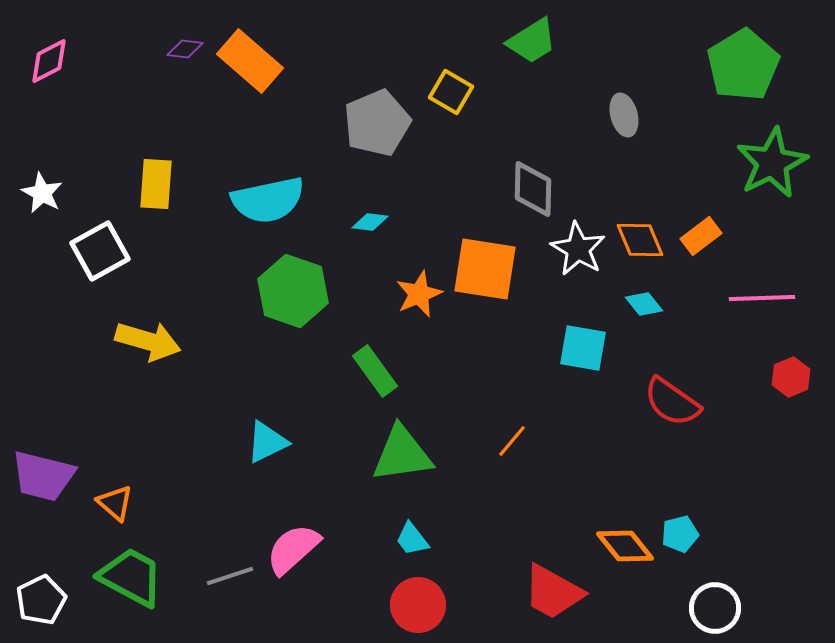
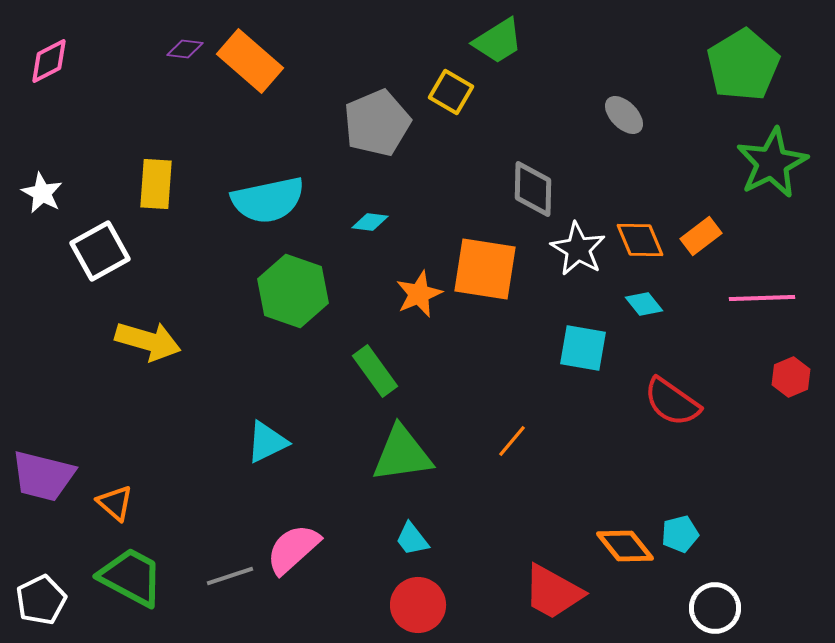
green trapezoid at (532, 41): moved 34 px left
gray ellipse at (624, 115): rotated 30 degrees counterclockwise
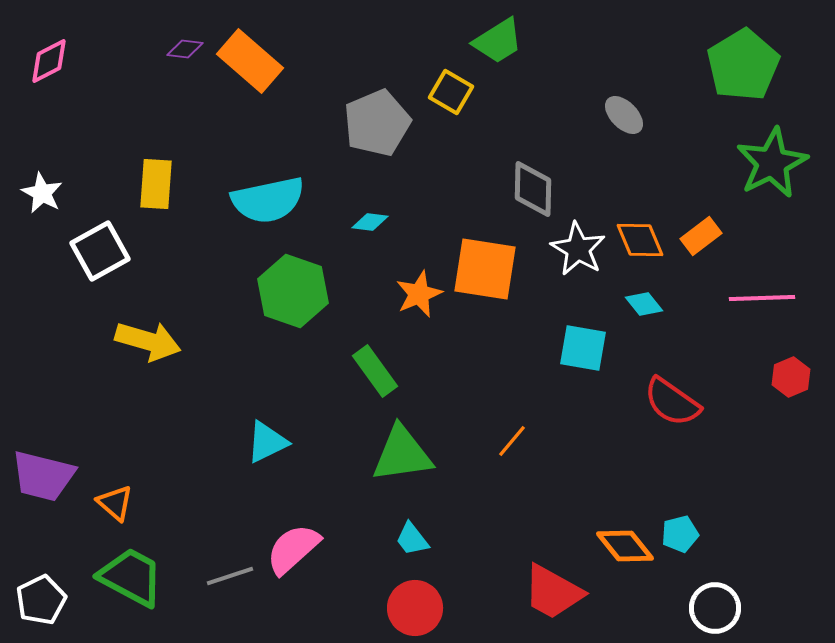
red circle at (418, 605): moved 3 px left, 3 px down
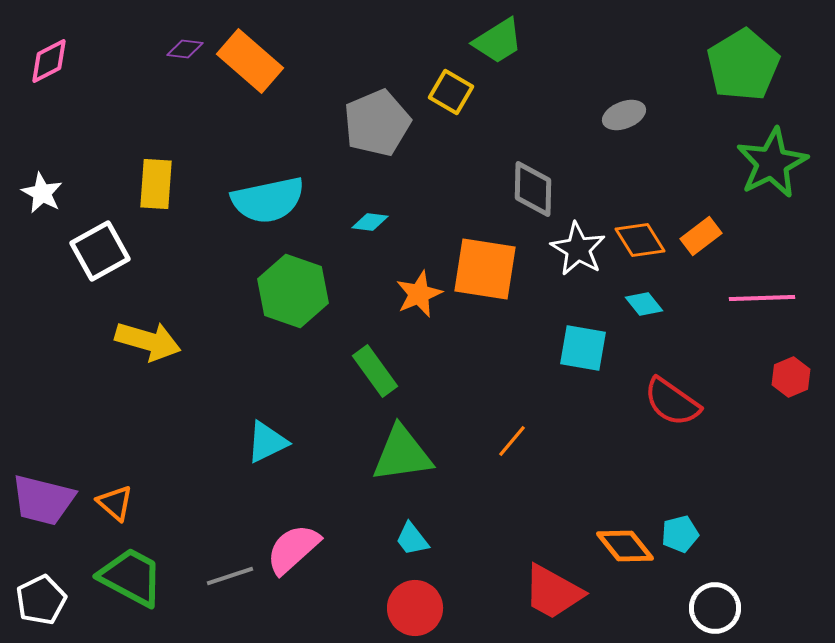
gray ellipse at (624, 115): rotated 66 degrees counterclockwise
orange diamond at (640, 240): rotated 9 degrees counterclockwise
purple trapezoid at (43, 476): moved 24 px down
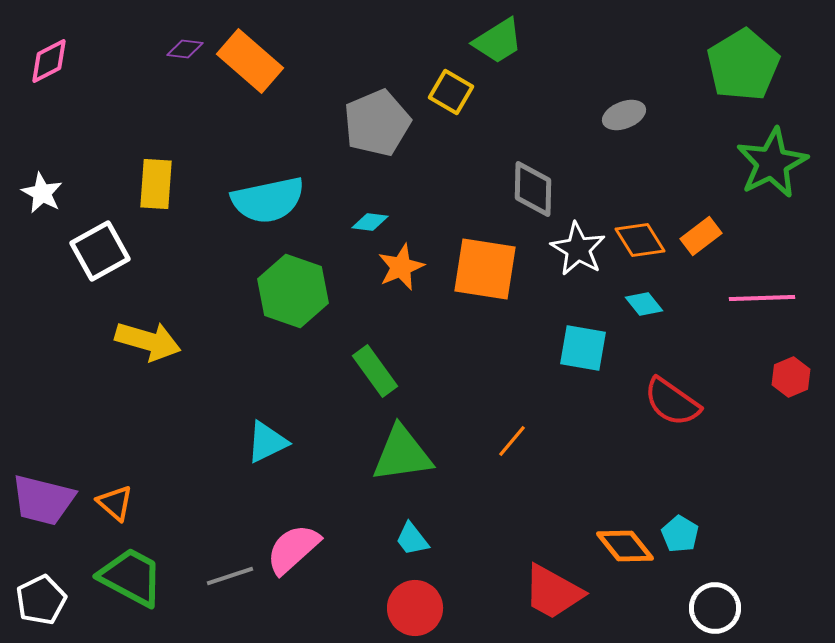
orange star at (419, 294): moved 18 px left, 27 px up
cyan pentagon at (680, 534): rotated 27 degrees counterclockwise
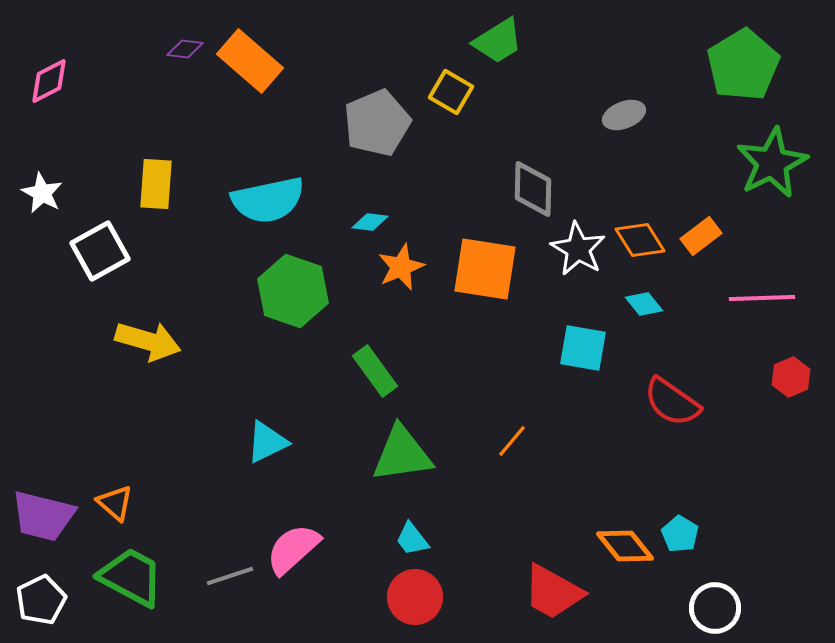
pink diamond at (49, 61): moved 20 px down
purple trapezoid at (43, 500): moved 16 px down
red circle at (415, 608): moved 11 px up
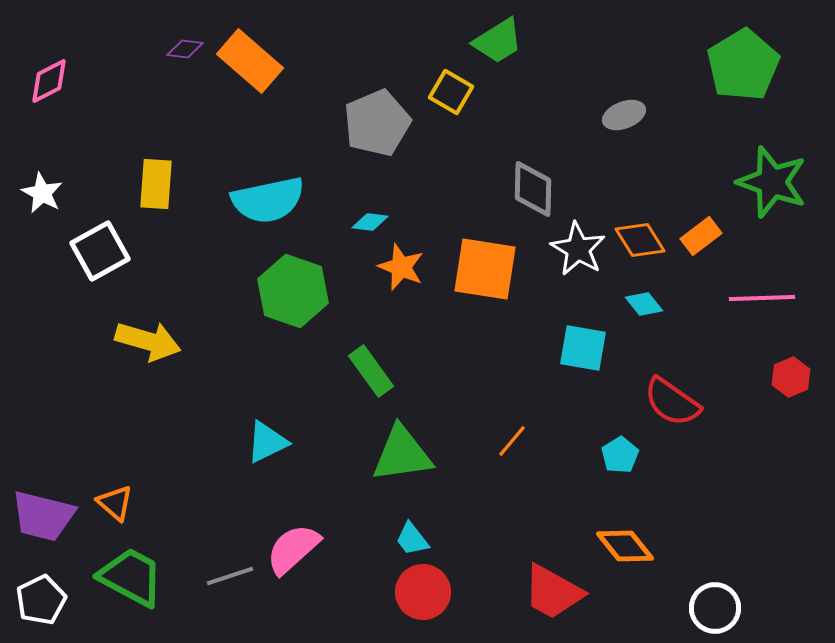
green star at (772, 163): moved 19 px down; rotated 26 degrees counterclockwise
orange star at (401, 267): rotated 27 degrees counterclockwise
green rectangle at (375, 371): moved 4 px left
cyan pentagon at (680, 534): moved 60 px left, 79 px up; rotated 9 degrees clockwise
red circle at (415, 597): moved 8 px right, 5 px up
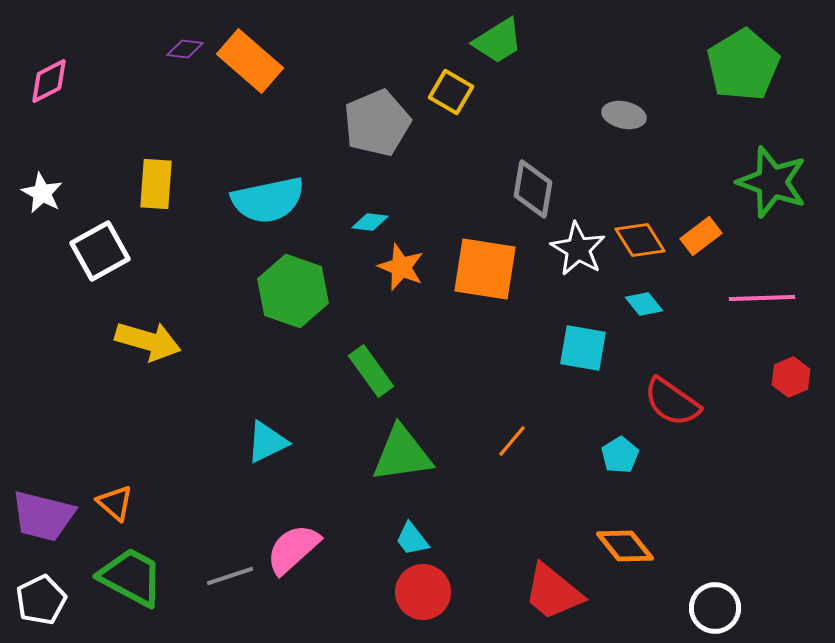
gray ellipse at (624, 115): rotated 33 degrees clockwise
gray diamond at (533, 189): rotated 8 degrees clockwise
red trapezoid at (553, 592): rotated 10 degrees clockwise
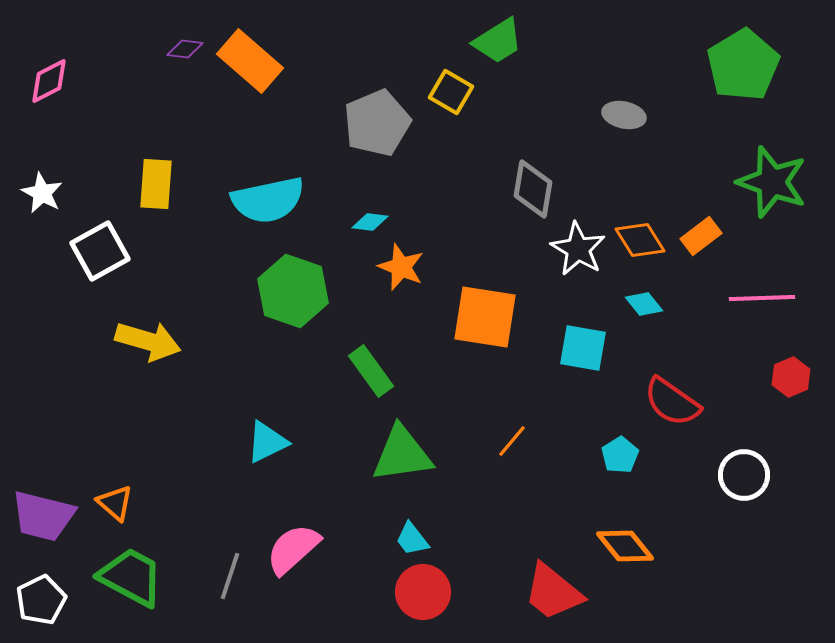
orange square at (485, 269): moved 48 px down
gray line at (230, 576): rotated 54 degrees counterclockwise
white circle at (715, 608): moved 29 px right, 133 px up
